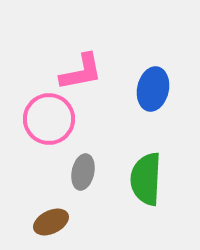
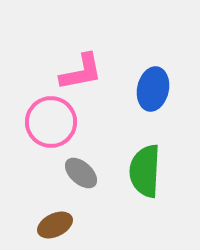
pink circle: moved 2 px right, 3 px down
gray ellipse: moved 2 px left, 1 px down; rotated 60 degrees counterclockwise
green semicircle: moved 1 px left, 8 px up
brown ellipse: moved 4 px right, 3 px down
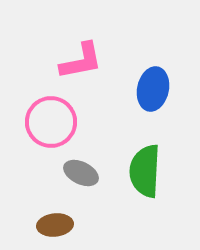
pink L-shape: moved 11 px up
gray ellipse: rotated 16 degrees counterclockwise
brown ellipse: rotated 20 degrees clockwise
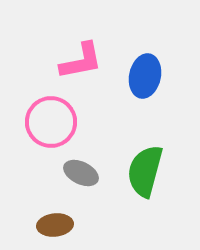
blue ellipse: moved 8 px left, 13 px up
green semicircle: rotated 12 degrees clockwise
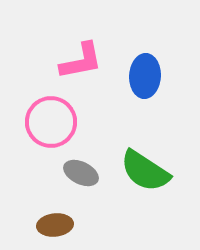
blue ellipse: rotated 9 degrees counterclockwise
green semicircle: rotated 72 degrees counterclockwise
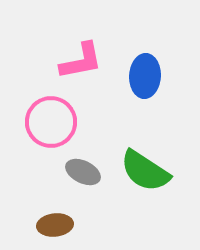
gray ellipse: moved 2 px right, 1 px up
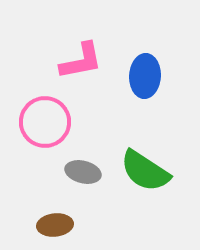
pink circle: moved 6 px left
gray ellipse: rotated 12 degrees counterclockwise
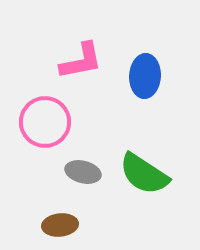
green semicircle: moved 1 px left, 3 px down
brown ellipse: moved 5 px right
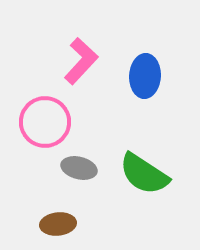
pink L-shape: rotated 36 degrees counterclockwise
gray ellipse: moved 4 px left, 4 px up
brown ellipse: moved 2 px left, 1 px up
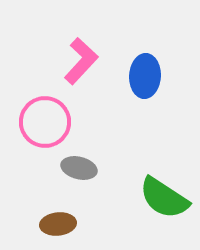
green semicircle: moved 20 px right, 24 px down
